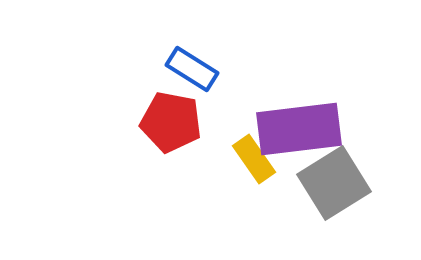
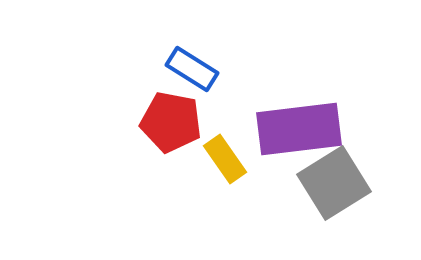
yellow rectangle: moved 29 px left
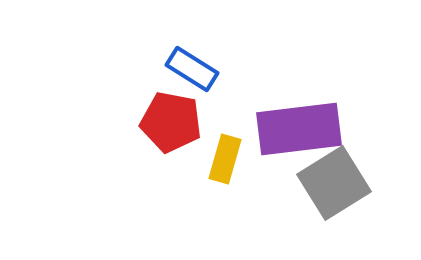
yellow rectangle: rotated 51 degrees clockwise
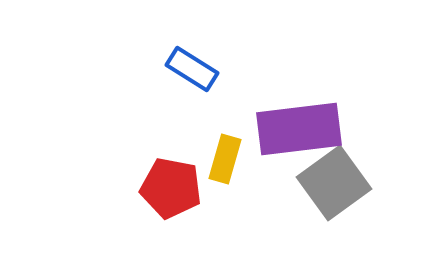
red pentagon: moved 66 px down
gray square: rotated 4 degrees counterclockwise
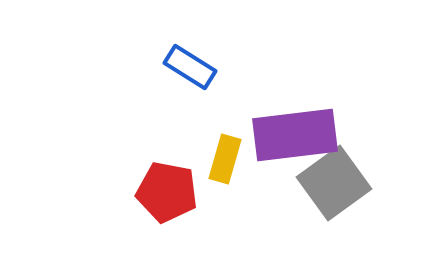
blue rectangle: moved 2 px left, 2 px up
purple rectangle: moved 4 px left, 6 px down
red pentagon: moved 4 px left, 4 px down
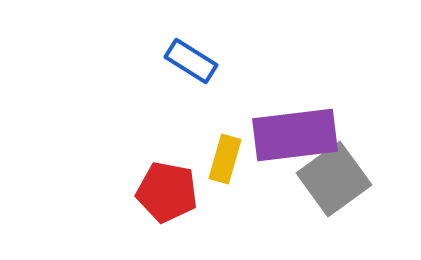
blue rectangle: moved 1 px right, 6 px up
gray square: moved 4 px up
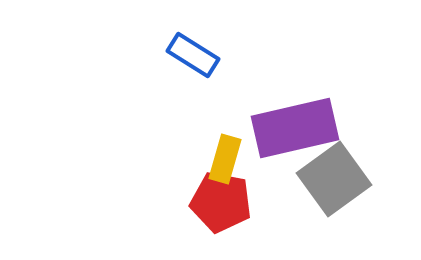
blue rectangle: moved 2 px right, 6 px up
purple rectangle: moved 7 px up; rotated 6 degrees counterclockwise
red pentagon: moved 54 px right, 10 px down
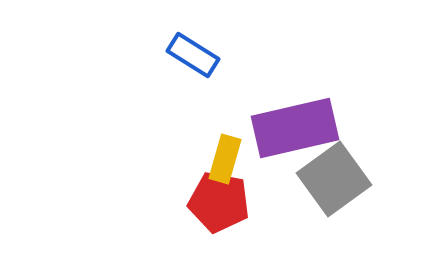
red pentagon: moved 2 px left
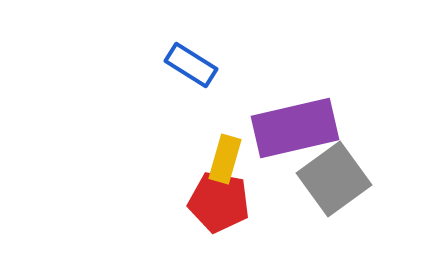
blue rectangle: moved 2 px left, 10 px down
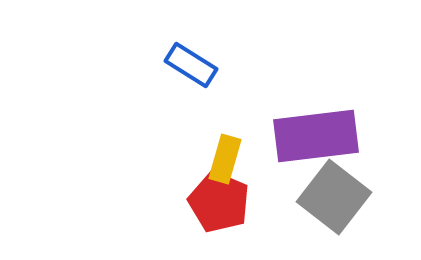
purple rectangle: moved 21 px right, 8 px down; rotated 6 degrees clockwise
gray square: moved 18 px down; rotated 16 degrees counterclockwise
red pentagon: rotated 12 degrees clockwise
